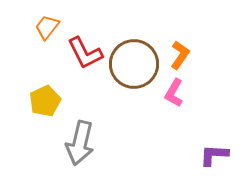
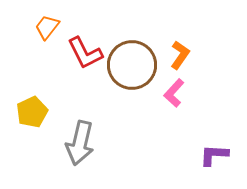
brown circle: moved 2 px left, 1 px down
pink L-shape: rotated 12 degrees clockwise
yellow pentagon: moved 13 px left, 11 px down
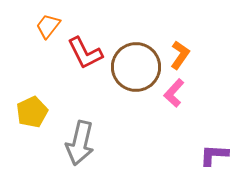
orange trapezoid: moved 1 px right, 1 px up
brown circle: moved 4 px right, 2 px down
